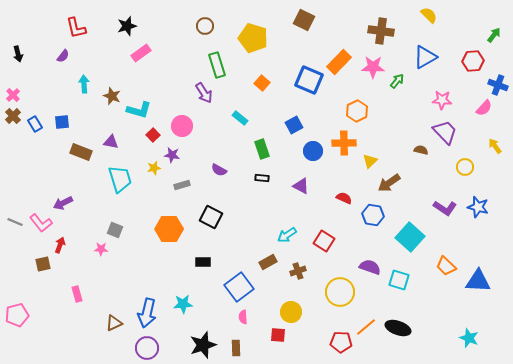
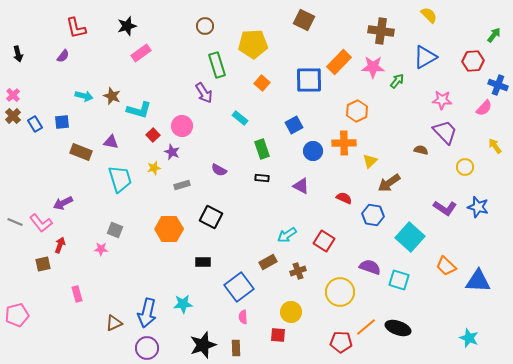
yellow pentagon at (253, 38): moved 6 px down; rotated 20 degrees counterclockwise
blue square at (309, 80): rotated 24 degrees counterclockwise
cyan arrow at (84, 84): moved 12 px down; rotated 108 degrees clockwise
purple star at (172, 155): moved 3 px up; rotated 14 degrees clockwise
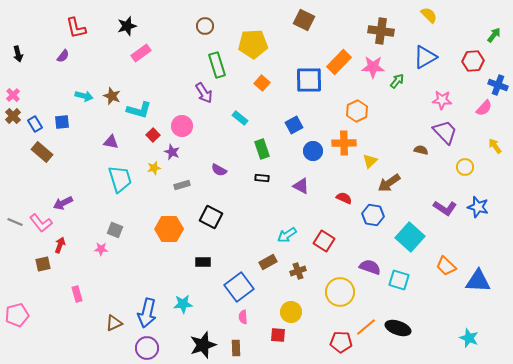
brown rectangle at (81, 152): moved 39 px left; rotated 20 degrees clockwise
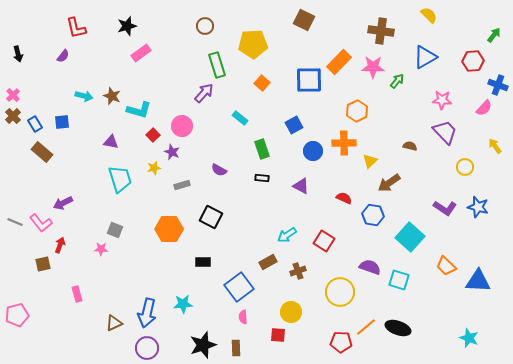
purple arrow at (204, 93): rotated 105 degrees counterclockwise
brown semicircle at (421, 150): moved 11 px left, 4 px up
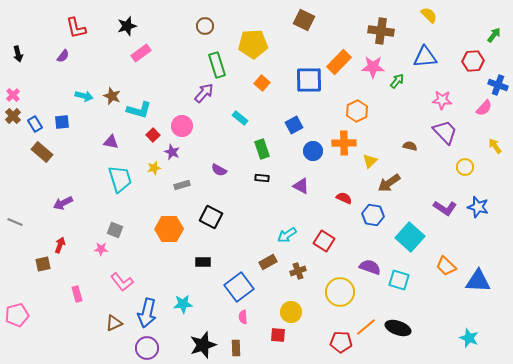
blue triangle at (425, 57): rotated 25 degrees clockwise
pink L-shape at (41, 223): moved 81 px right, 59 px down
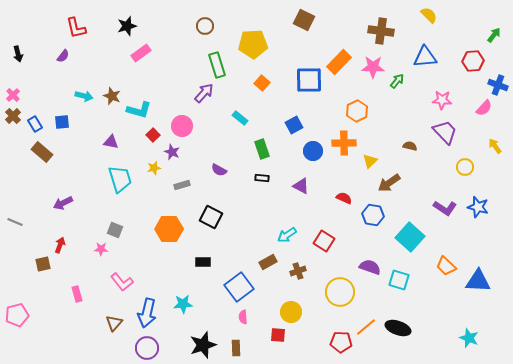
brown triangle at (114, 323): rotated 24 degrees counterclockwise
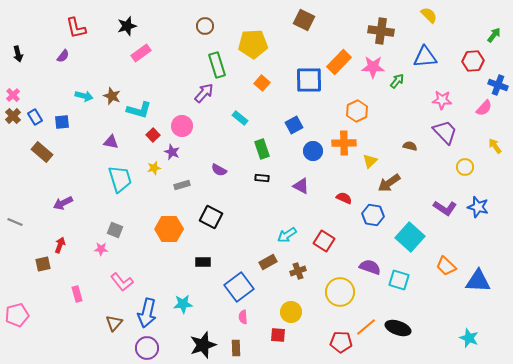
blue rectangle at (35, 124): moved 7 px up
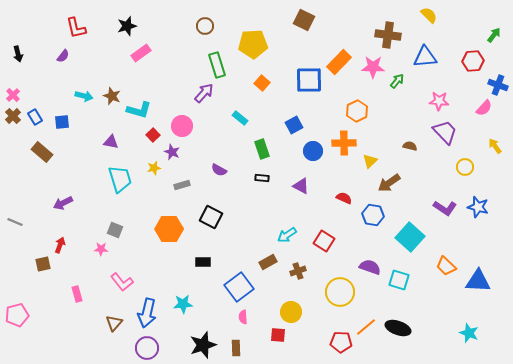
brown cross at (381, 31): moved 7 px right, 4 px down
pink star at (442, 100): moved 3 px left, 1 px down
cyan star at (469, 338): moved 5 px up
